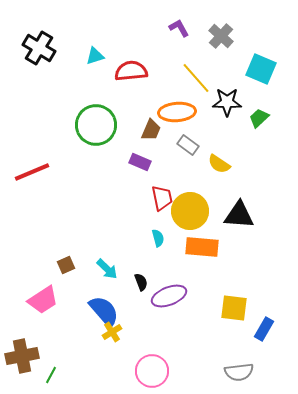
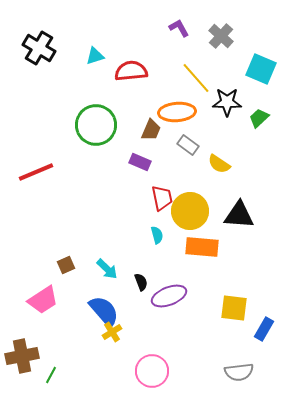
red line: moved 4 px right
cyan semicircle: moved 1 px left, 3 px up
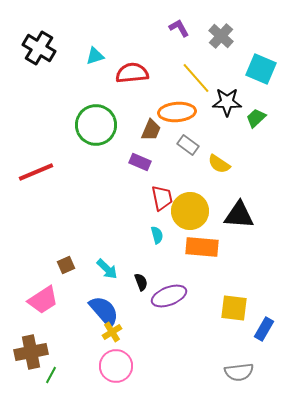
red semicircle: moved 1 px right, 2 px down
green trapezoid: moved 3 px left
brown cross: moved 9 px right, 4 px up
pink circle: moved 36 px left, 5 px up
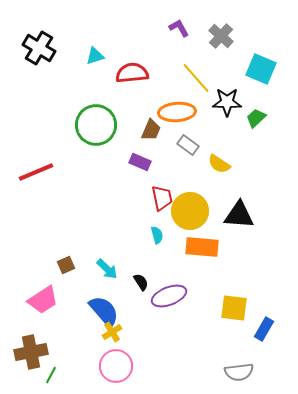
black semicircle: rotated 12 degrees counterclockwise
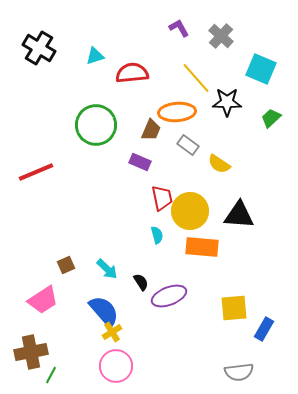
green trapezoid: moved 15 px right
yellow square: rotated 12 degrees counterclockwise
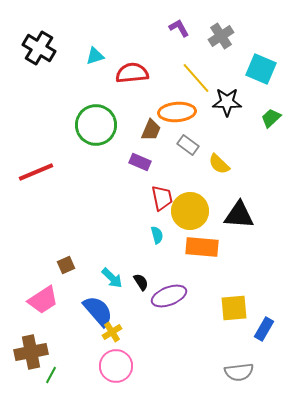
gray cross: rotated 15 degrees clockwise
yellow semicircle: rotated 10 degrees clockwise
cyan arrow: moved 5 px right, 9 px down
blue semicircle: moved 6 px left
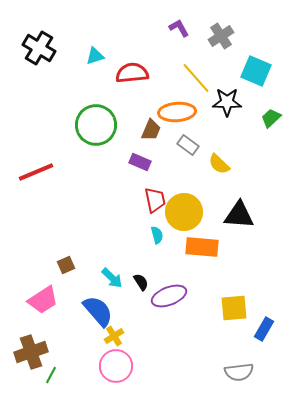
cyan square: moved 5 px left, 2 px down
red trapezoid: moved 7 px left, 2 px down
yellow circle: moved 6 px left, 1 px down
yellow cross: moved 2 px right, 4 px down
brown cross: rotated 8 degrees counterclockwise
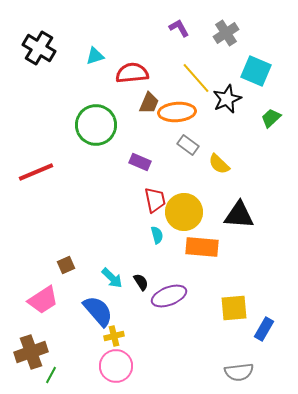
gray cross: moved 5 px right, 3 px up
black star: moved 3 px up; rotated 24 degrees counterclockwise
brown trapezoid: moved 2 px left, 27 px up
yellow cross: rotated 18 degrees clockwise
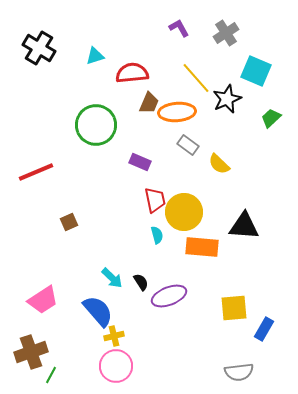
black triangle: moved 5 px right, 11 px down
brown square: moved 3 px right, 43 px up
